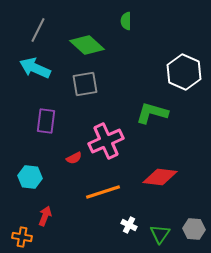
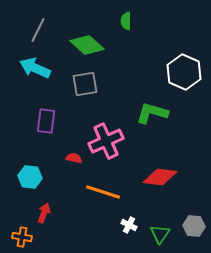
red semicircle: rotated 140 degrees counterclockwise
orange line: rotated 36 degrees clockwise
red arrow: moved 1 px left, 3 px up
gray hexagon: moved 3 px up
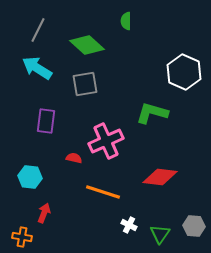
cyan arrow: moved 2 px right; rotated 8 degrees clockwise
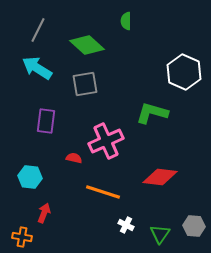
white cross: moved 3 px left
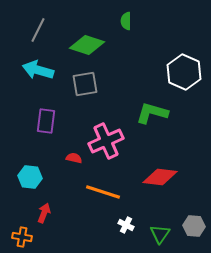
green diamond: rotated 24 degrees counterclockwise
cyan arrow: moved 1 px right, 2 px down; rotated 16 degrees counterclockwise
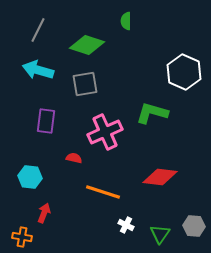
pink cross: moved 1 px left, 9 px up
